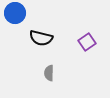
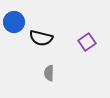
blue circle: moved 1 px left, 9 px down
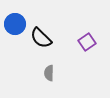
blue circle: moved 1 px right, 2 px down
black semicircle: rotated 30 degrees clockwise
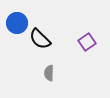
blue circle: moved 2 px right, 1 px up
black semicircle: moved 1 px left, 1 px down
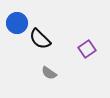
purple square: moved 7 px down
gray semicircle: rotated 56 degrees counterclockwise
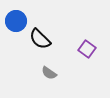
blue circle: moved 1 px left, 2 px up
purple square: rotated 18 degrees counterclockwise
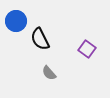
black semicircle: rotated 20 degrees clockwise
gray semicircle: rotated 14 degrees clockwise
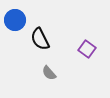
blue circle: moved 1 px left, 1 px up
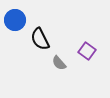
purple square: moved 2 px down
gray semicircle: moved 10 px right, 10 px up
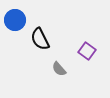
gray semicircle: moved 6 px down
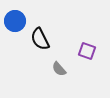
blue circle: moved 1 px down
purple square: rotated 18 degrees counterclockwise
